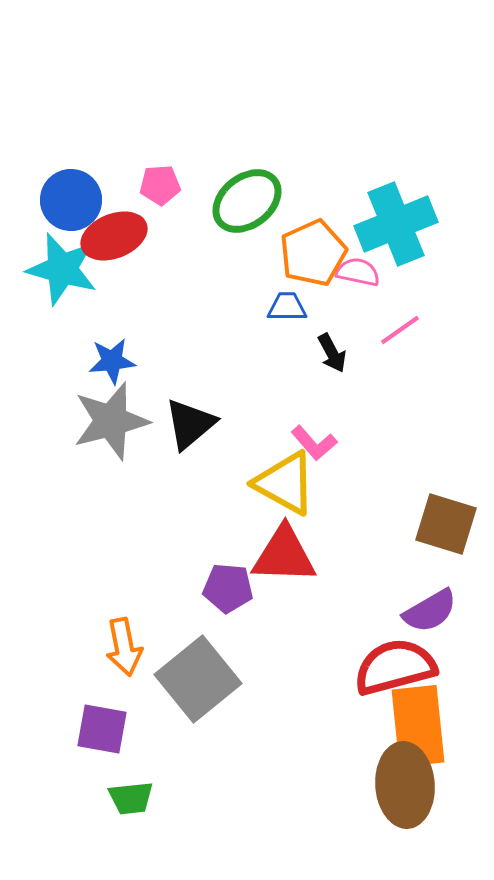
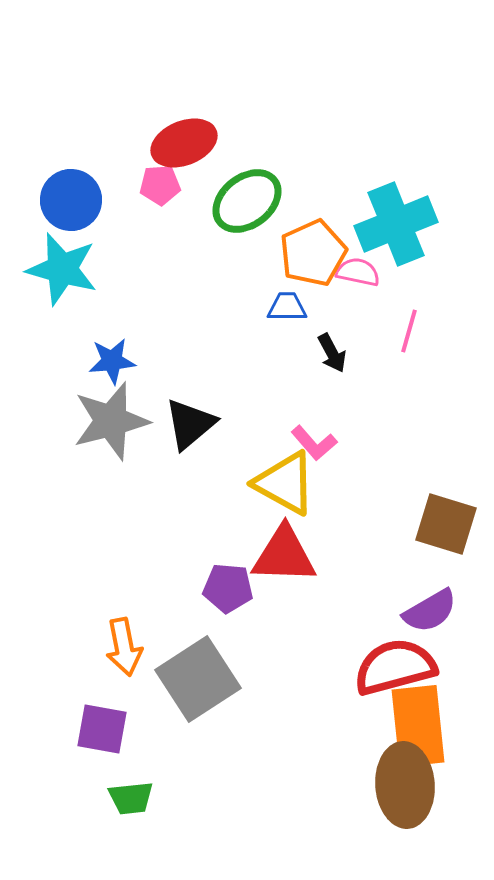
red ellipse: moved 70 px right, 93 px up
pink line: moved 9 px right, 1 px down; rotated 39 degrees counterclockwise
gray square: rotated 6 degrees clockwise
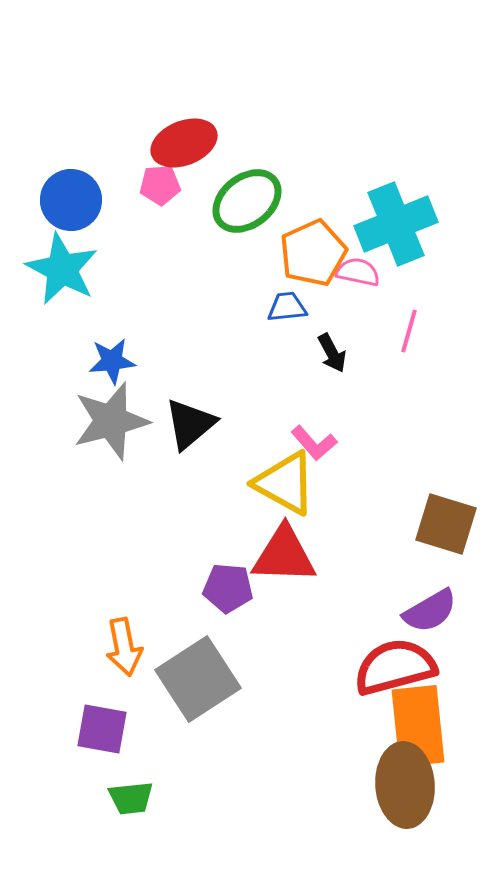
cyan star: rotated 12 degrees clockwise
blue trapezoid: rotated 6 degrees counterclockwise
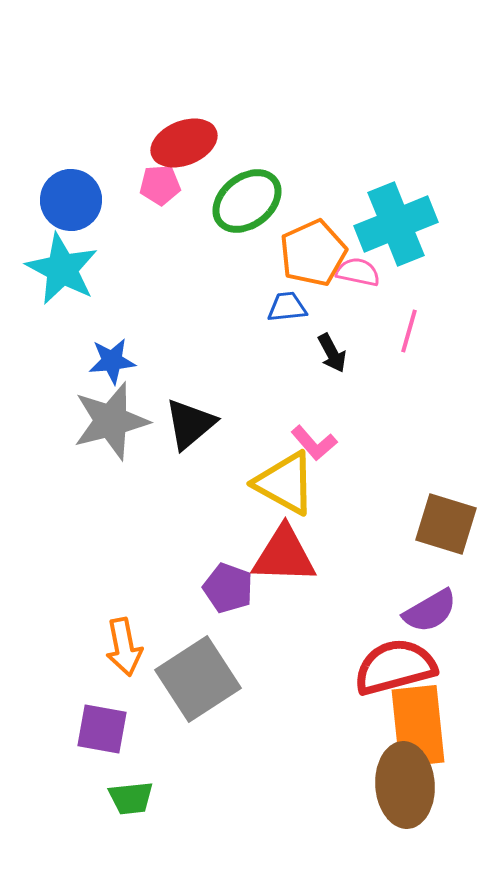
purple pentagon: rotated 15 degrees clockwise
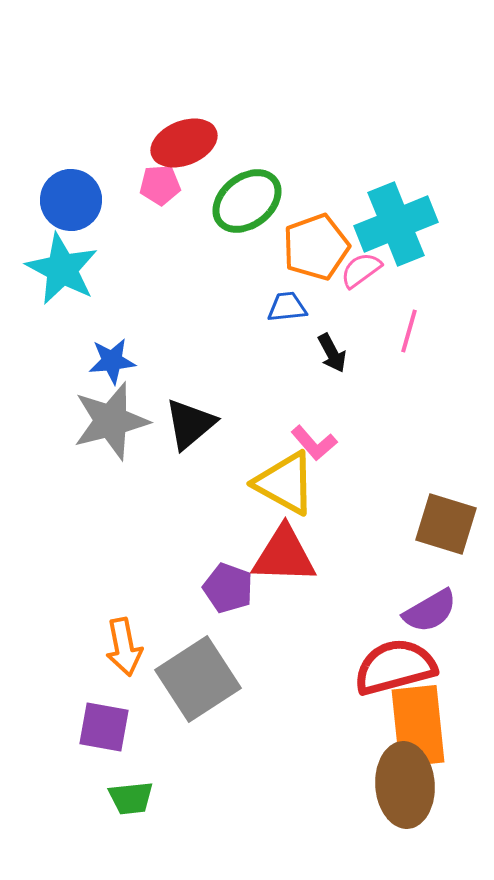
orange pentagon: moved 3 px right, 6 px up; rotated 4 degrees clockwise
pink semicircle: moved 3 px right, 2 px up; rotated 48 degrees counterclockwise
purple square: moved 2 px right, 2 px up
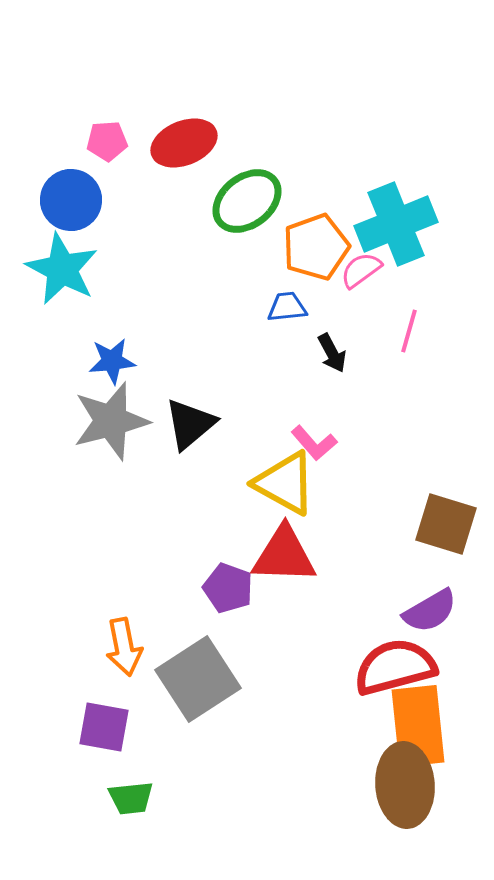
pink pentagon: moved 53 px left, 44 px up
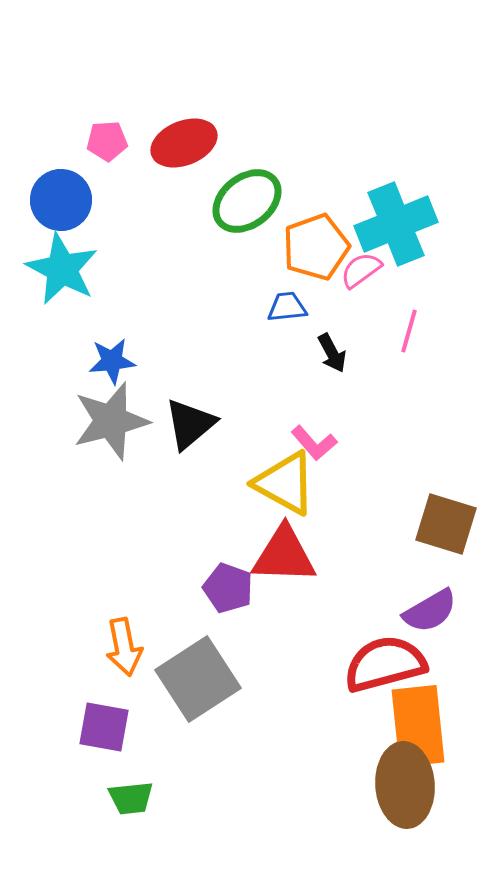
blue circle: moved 10 px left
red semicircle: moved 10 px left, 3 px up
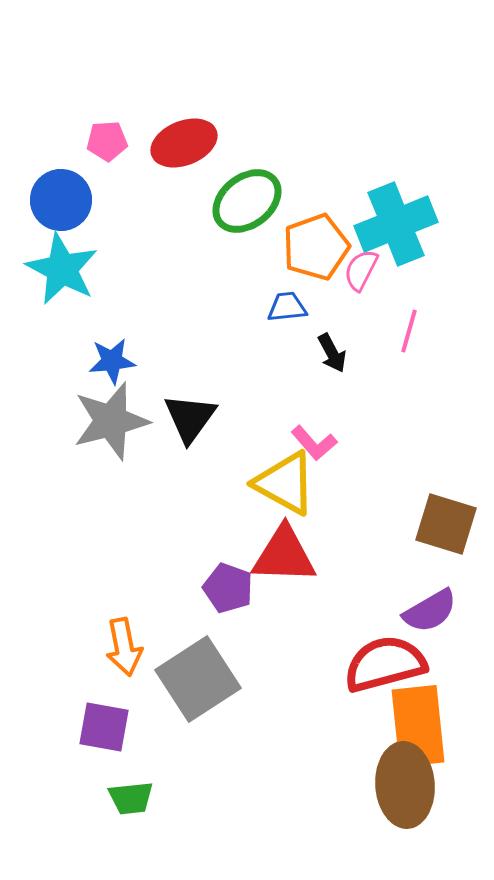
pink semicircle: rotated 27 degrees counterclockwise
black triangle: moved 6 px up; rotated 14 degrees counterclockwise
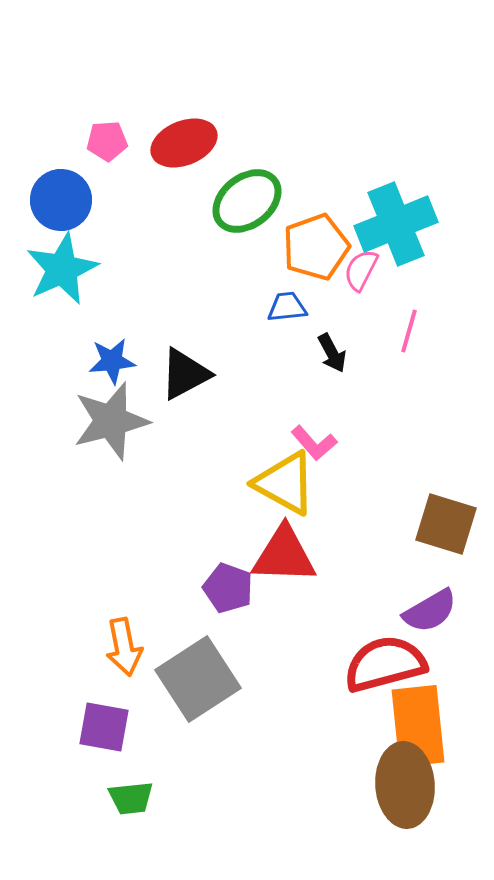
cyan star: rotated 20 degrees clockwise
black triangle: moved 5 px left, 44 px up; rotated 26 degrees clockwise
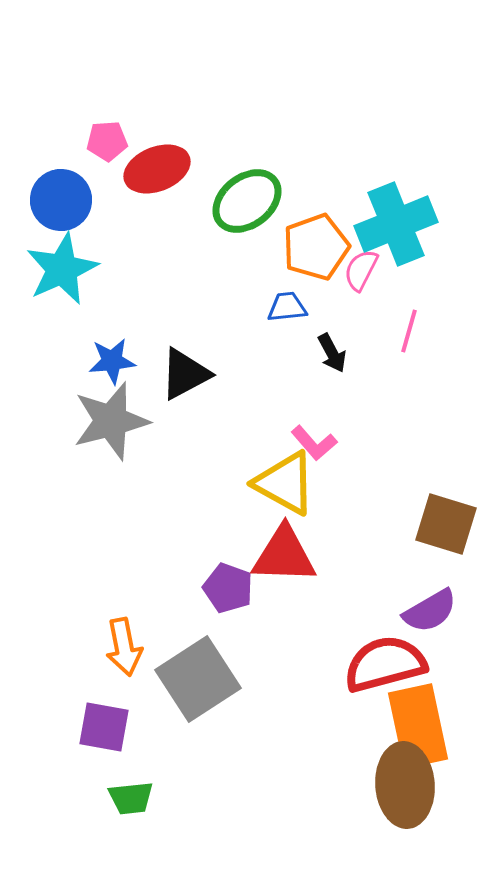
red ellipse: moved 27 px left, 26 px down
orange rectangle: rotated 6 degrees counterclockwise
